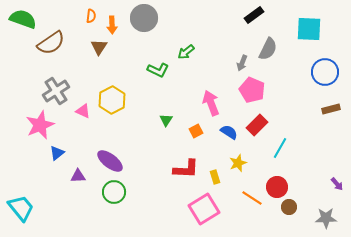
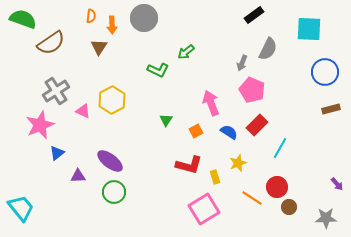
red L-shape: moved 3 px right, 4 px up; rotated 12 degrees clockwise
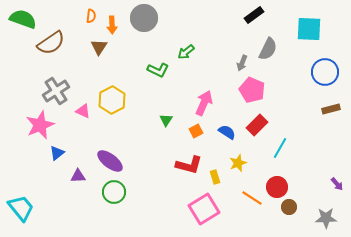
pink arrow: moved 7 px left; rotated 45 degrees clockwise
blue semicircle: moved 2 px left
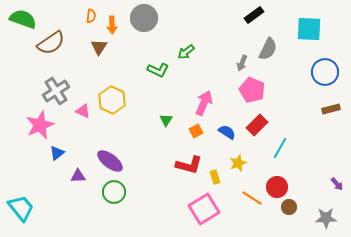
yellow hexagon: rotated 8 degrees counterclockwise
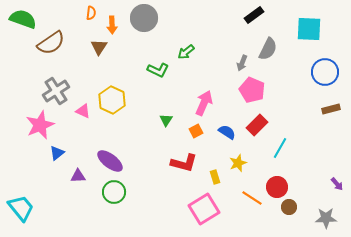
orange semicircle: moved 3 px up
red L-shape: moved 5 px left, 2 px up
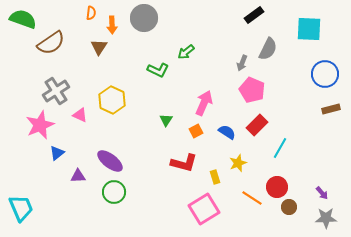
blue circle: moved 2 px down
pink triangle: moved 3 px left, 4 px down
purple arrow: moved 15 px left, 9 px down
cyan trapezoid: rotated 16 degrees clockwise
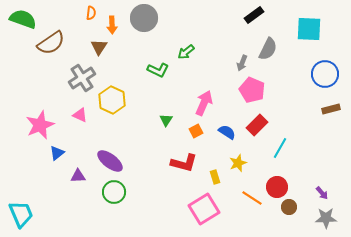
gray cross: moved 26 px right, 13 px up
cyan trapezoid: moved 6 px down
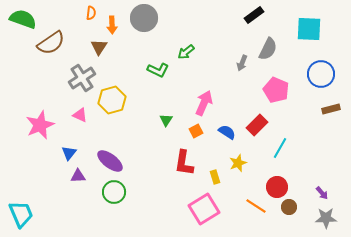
blue circle: moved 4 px left
pink pentagon: moved 24 px right
yellow hexagon: rotated 20 degrees clockwise
blue triangle: moved 12 px right; rotated 14 degrees counterclockwise
red L-shape: rotated 84 degrees clockwise
orange line: moved 4 px right, 8 px down
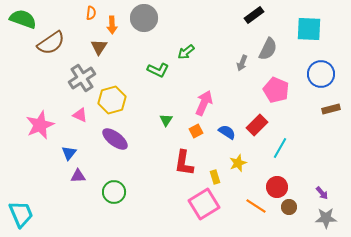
purple ellipse: moved 5 px right, 22 px up
pink square: moved 5 px up
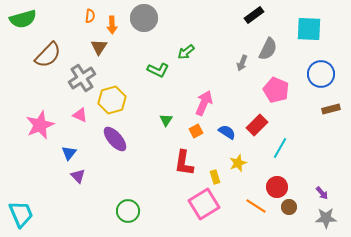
orange semicircle: moved 1 px left, 3 px down
green semicircle: rotated 144 degrees clockwise
brown semicircle: moved 3 px left, 12 px down; rotated 12 degrees counterclockwise
purple ellipse: rotated 12 degrees clockwise
purple triangle: rotated 49 degrees clockwise
green circle: moved 14 px right, 19 px down
